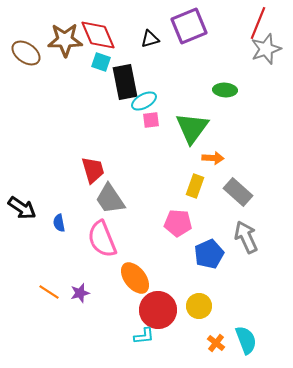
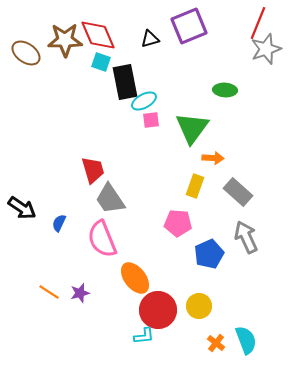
blue semicircle: rotated 36 degrees clockwise
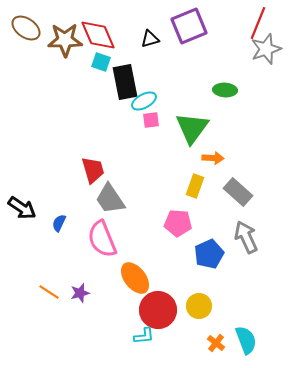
brown ellipse: moved 25 px up
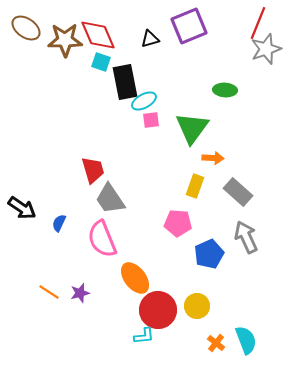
yellow circle: moved 2 px left
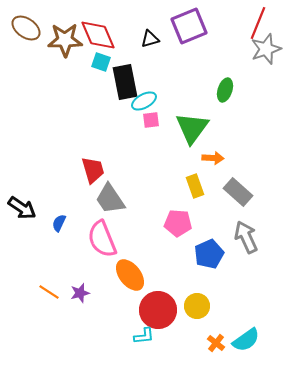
green ellipse: rotated 75 degrees counterclockwise
yellow rectangle: rotated 40 degrees counterclockwise
orange ellipse: moved 5 px left, 3 px up
cyan semicircle: rotated 76 degrees clockwise
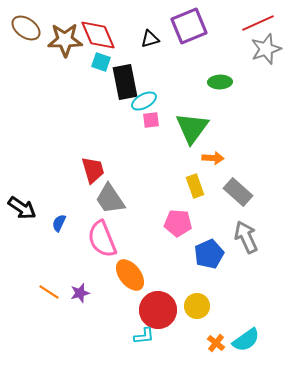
red line: rotated 44 degrees clockwise
green ellipse: moved 5 px left, 8 px up; rotated 70 degrees clockwise
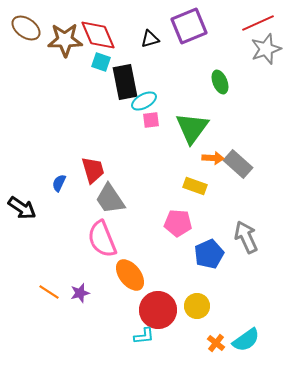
green ellipse: rotated 70 degrees clockwise
yellow rectangle: rotated 50 degrees counterclockwise
gray rectangle: moved 28 px up
blue semicircle: moved 40 px up
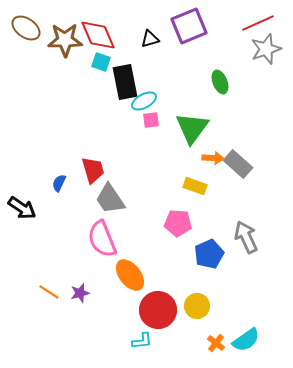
cyan L-shape: moved 2 px left, 5 px down
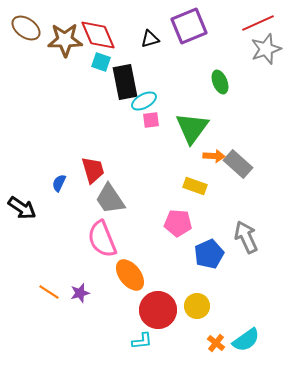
orange arrow: moved 1 px right, 2 px up
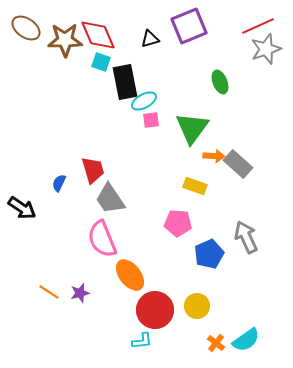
red line: moved 3 px down
red circle: moved 3 px left
